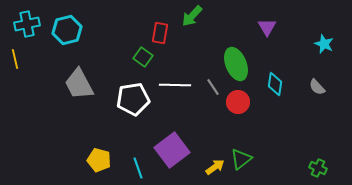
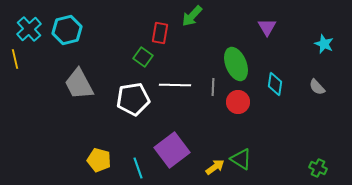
cyan cross: moved 2 px right, 5 px down; rotated 30 degrees counterclockwise
gray line: rotated 36 degrees clockwise
green triangle: rotated 50 degrees counterclockwise
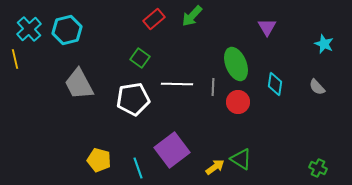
red rectangle: moved 6 px left, 14 px up; rotated 40 degrees clockwise
green square: moved 3 px left, 1 px down
white line: moved 2 px right, 1 px up
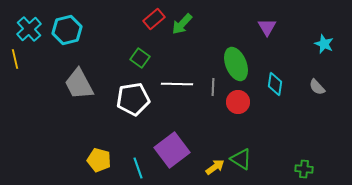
green arrow: moved 10 px left, 8 px down
green cross: moved 14 px left, 1 px down; rotated 18 degrees counterclockwise
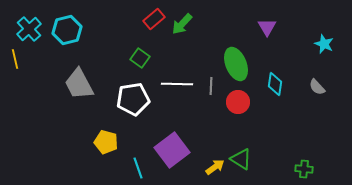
gray line: moved 2 px left, 1 px up
yellow pentagon: moved 7 px right, 18 px up
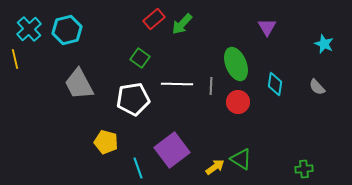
green cross: rotated 12 degrees counterclockwise
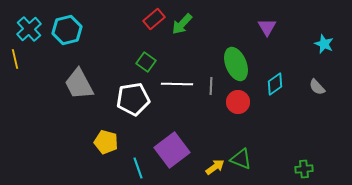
green square: moved 6 px right, 4 px down
cyan diamond: rotated 45 degrees clockwise
green triangle: rotated 10 degrees counterclockwise
